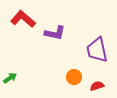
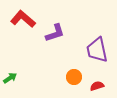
purple L-shape: rotated 30 degrees counterclockwise
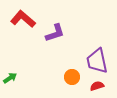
purple trapezoid: moved 11 px down
orange circle: moved 2 px left
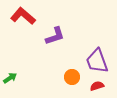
red L-shape: moved 3 px up
purple L-shape: moved 3 px down
purple trapezoid: rotated 8 degrees counterclockwise
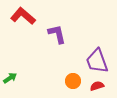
purple L-shape: moved 2 px right, 2 px up; rotated 85 degrees counterclockwise
orange circle: moved 1 px right, 4 px down
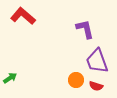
purple L-shape: moved 28 px right, 5 px up
orange circle: moved 3 px right, 1 px up
red semicircle: moved 1 px left; rotated 144 degrees counterclockwise
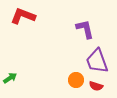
red L-shape: rotated 20 degrees counterclockwise
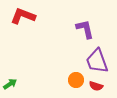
green arrow: moved 6 px down
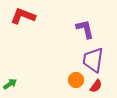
purple trapezoid: moved 4 px left, 1 px up; rotated 28 degrees clockwise
red semicircle: rotated 72 degrees counterclockwise
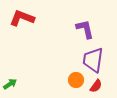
red L-shape: moved 1 px left, 2 px down
